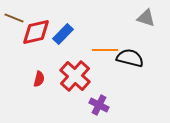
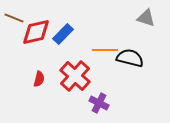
purple cross: moved 2 px up
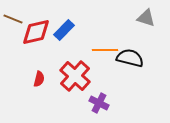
brown line: moved 1 px left, 1 px down
blue rectangle: moved 1 px right, 4 px up
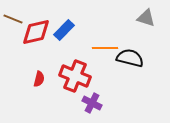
orange line: moved 2 px up
red cross: rotated 20 degrees counterclockwise
purple cross: moved 7 px left
